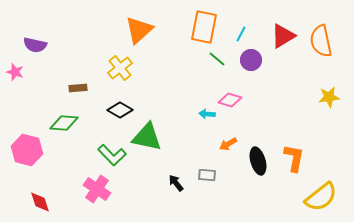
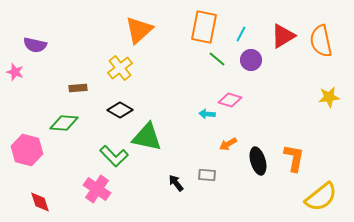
green L-shape: moved 2 px right, 1 px down
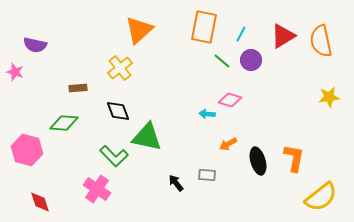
green line: moved 5 px right, 2 px down
black diamond: moved 2 px left, 1 px down; rotated 40 degrees clockwise
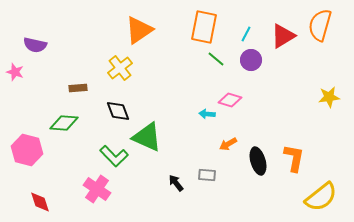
orange triangle: rotated 8 degrees clockwise
cyan line: moved 5 px right
orange semicircle: moved 1 px left, 16 px up; rotated 28 degrees clockwise
green line: moved 6 px left, 2 px up
green triangle: rotated 12 degrees clockwise
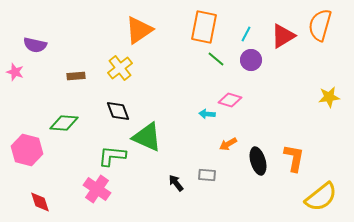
brown rectangle: moved 2 px left, 12 px up
green L-shape: moved 2 px left; rotated 140 degrees clockwise
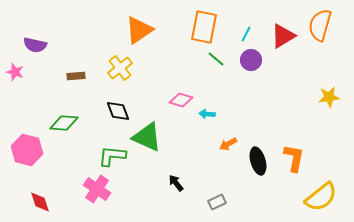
pink diamond: moved 49 px left
gray rectangle: moved 10 px right, 27 px down; rotated 30 degrees counterclockwise
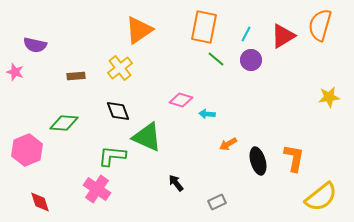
pink hexagon: rotated 24 degrees clockwise
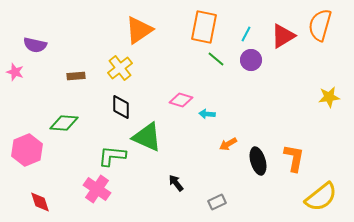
black diamond: moved 3 px right, 4 px up; rotated 20 degrees clockwise
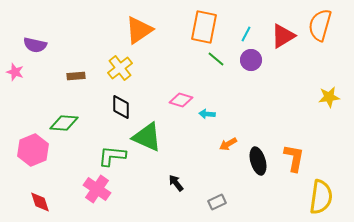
pink hexagon: moved 6 px right
yellow semicircle: rotated 44 degrees counterclockwise
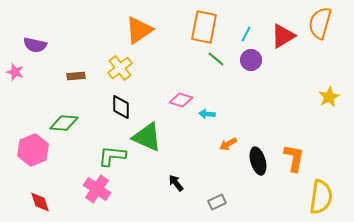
orange semicircle: moved 2 px up
yellow star: rotated 20 degrees counterclockwise
